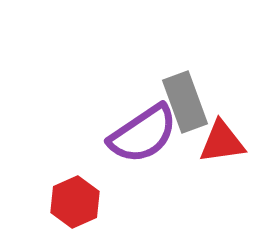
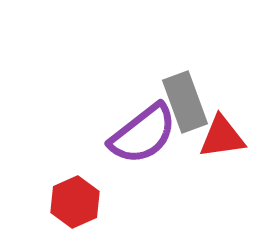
purple semicircle: rotated 4 degrees counterclockwise
red triangle: moved 5 px up
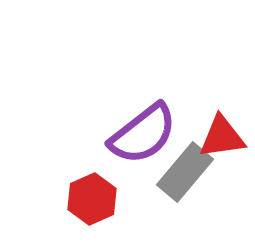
gray rectangle: moved 70 px down; rotated 60 degrees clockwise
red hexagon: moved 17 px right, 3 px up
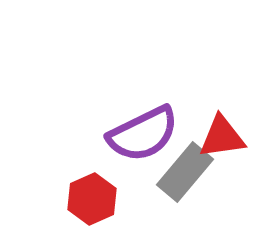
purple semicircle: rotated 12 degrees clockwise
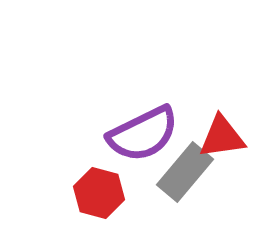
red hexagon: moved 7 px right, 6 px up; rotated 21 degrees counterclockwise
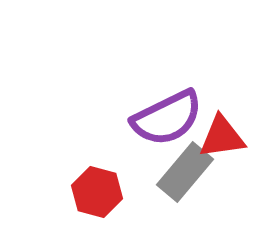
purple semicircle: moved 24 px right, 16 px up
red hexagon: moved 2 px left, 1 px up
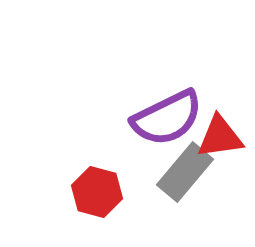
red triangle: moved 2 px left
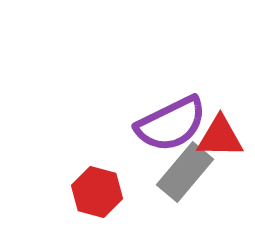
purple semicircle: moved 4 px right, 6 px down
red triangle: rotated 9 degrees clockwise
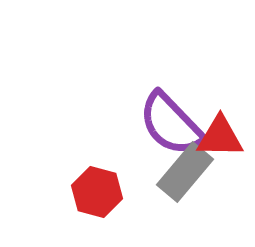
purple semicircle: rotated 72 degrees clockwise
